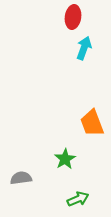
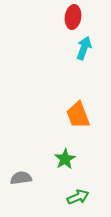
orange trapezoid: moved 14 px left, 8 px up
green arrow: moved 2 px up
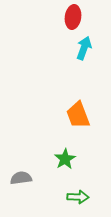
green arrow: rotated 25 degrees clockwise
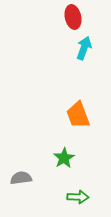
red ellipse: rotated 20 degrees counterclockwise
green star: moved 1 px left, 1 px up
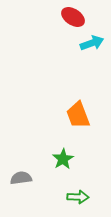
red ellipse: rotated 45 degrees counterclockwise
cyan arrow: moved 8 px right, 5 px up; rotated 50 degrees clockwise
green star: moved 1 px left, 1 px down
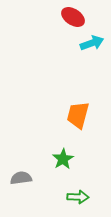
orange trapezoid: rotated 36 degrees clockwise
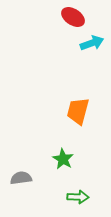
orange trapezoid: moved 4 px up
green star: rotated 10 degrees counterclockwise
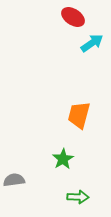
cyan arrow: rotated 15 degrees counterclockwise
orange trapezoid: moved 1 px right, 4 px down
green star: rotated 10 degrees clockwise
gray semicircle: moved 7 px left, 2 px down
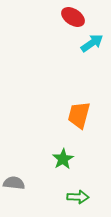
gray semicircle: moved 3 px down; rotated 15 degrees clockwise
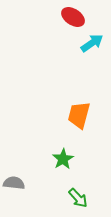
green arrow: moved 1 px down; rotated 45 degrees clockwise
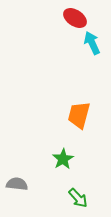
red ellipse: moved 2 px right, 1 px down
cyan arrow: rotated 80 degrees counterclockwise
gray semicircle: moved 3 px right, 1 px down
